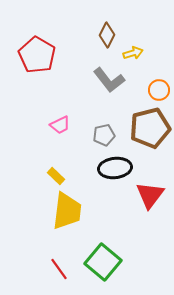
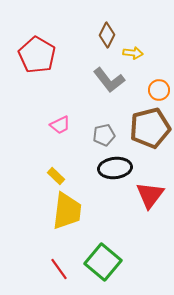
yellow arrow: rotated 24 degrees clockwise
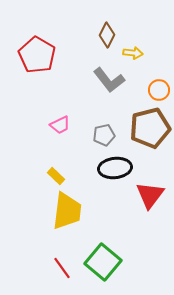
red line: moved 3 px right, 1 px up
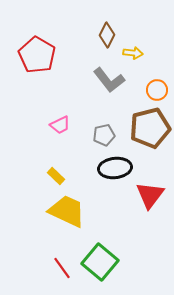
orange circle: moved 2 px left
yellow trapezoid: rotated 72 degrees counterclockwise
green square: moved 3 px left
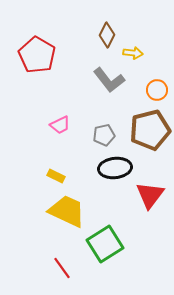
brown pentagon: moved 2 px down
yellow rectangle: rotated 18 degrees counterclockwise
green square: moved 5 px right, 18 px up; rotated 18 degrees clockwise
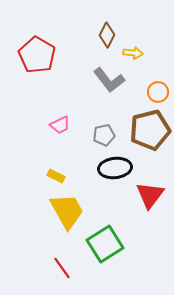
orange circle: moved 1 px right, 2 px down
yellow trapezoid: rotated 36 degrees clockwise
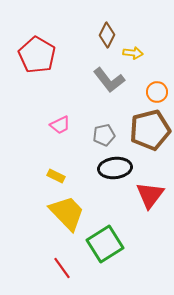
orange circle: moved 1 px left
yellow trapezoid: moved 2 px down; rotated 15 degrees counterclockwise
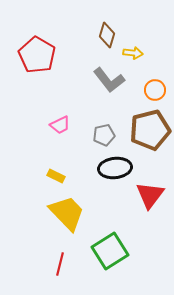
brown diamond: rotated 10 degrees counterclockwise
orange circle: moved 2 px left, 2 px up
green square: moved 5 px right, 7 px down
red line: moved 2 px left, 4 px up; rotated 50 degrees clockwise
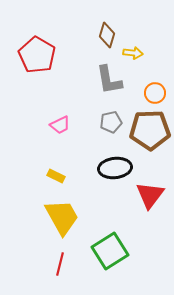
gray L-shape: rotated 28 degrees clockwise
orange circle: moved 3 px down
brown pentagon: rotated 12 degrees clockwise
gray pentagon: moved 7 px right, 13 px up
yellow trapezoid: moved 5 px left, 4 px down; rotated 15 degrees clockwise
